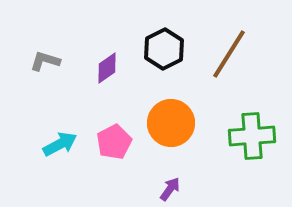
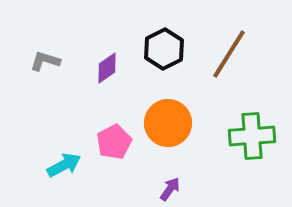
orange circle: moved 3 px left
cyan arrow: moved 4 px right, 21 px down
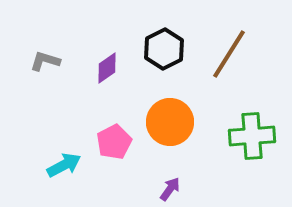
orange circle: moved 2 px right, 1 px up
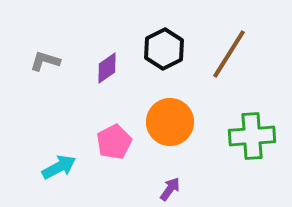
cyan arrow: moved 5 px left, 2 px down
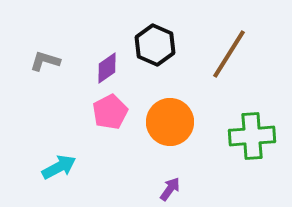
black hexagon: moved 9 px left, 4 px up; rotated 9 degrees counterclockwise
pink pentagon: moved 4 px left, 30 px up
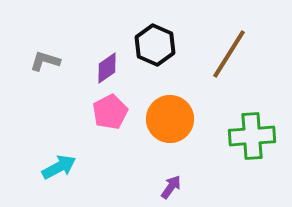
orange circle: moved 3 px up
purple arrow: moved 1 px right, 2 px up
